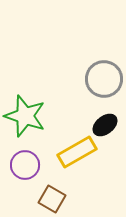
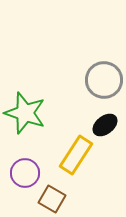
gray circle: moved 1 px down
green star: moved 3 px up
yellow rectangle: moved 1 px left, 3 px down; rotated 27 degrees counterclockwise
purple circle: moved 8 px down
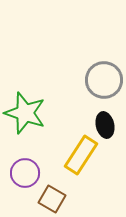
black ellipse: rotated 65 degrees counterclockwise
yellow rectangle: moved 5 px right
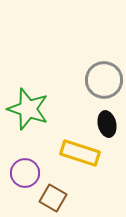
green star: moved 3 px right, 4 px up
black ellipse: moved 2 px right, 1 px up
yellow rectangle: moved 1 px left, 2 px up; rotated 75 degrees clockwise
brown square: moved 1 px right, 1 px up
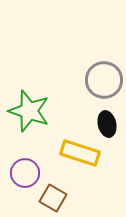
green star: moved 1 px right, 2 px down
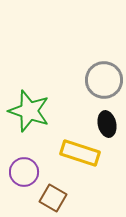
purple circle: moved 1 px left, 1 px up
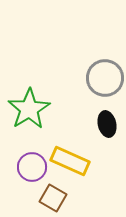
gray circle: moved 1 px right, 2 px up
green star: moved 2 px up; rotated 21 degrees clockwise
yellow rectangle: moved 10 px left, 8 px down; rotated 6 degrees clockwise
purple circle: moved 8 px right, 5 px up
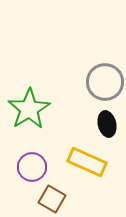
gray circle: moved 4 px down
yellow rectangle: moved 17 px right, 1 px down
brown square: moved 1 px left, 1 px down
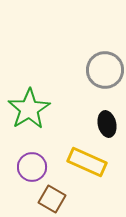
gray circle: moved 12 px up
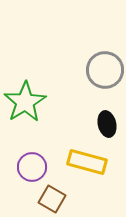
green star: moved 4 px left, 7 px up
yellow rectangle: rotated 9 degrees counterclockwise
